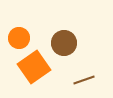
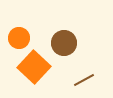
orange square: rotated 12 degrees counterclockwise
brown line: rotated 10 degrees counterclockwise
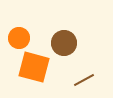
orange square: rotated 28 degrees counterclockwise
